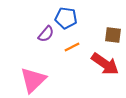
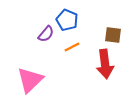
blue pentagon: moved 1 px right, 2 px down; rotated 15 degrees clockwise
red arrow: rotated 48 degrees clockwise
pink triangle: moved 3 px left
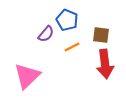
brown square: moved 12 px left
pink triangle: moved 3 px left, 4 px up
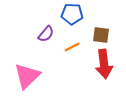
blue pentagon: moved 5 px right, 6 px up; rotated 20 degrees counterclockwise
red arrow: moved 1 px left
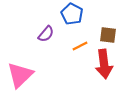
blue pentagon: rotated 25 degrees clockwise
brown square: moved 7 px right
orange line: moved 8 px right, 1 px up
pink triangle: moved 7 px left, 1 px up
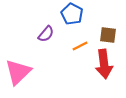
pink triangle: moved 2 px left, 3 px up
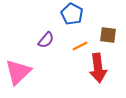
purple semicircle: moved 6 px down
red arrow: moved 6 px left, 4 px down
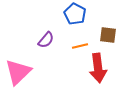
blue pentagon: moved 3 px right
orange line: rotated 14 degrees clockwise
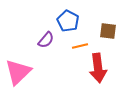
blue pentagon: moved 7 px left, 7 px down
brown square: moved 4 px up
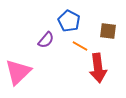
blue pentagon: moved 1 px right
orange line: rotated 42 degrees clockwise
